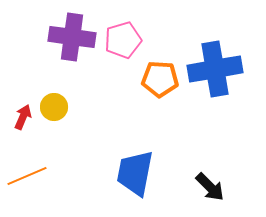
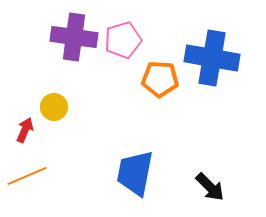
purple cross: moved 2 px right
blue cross: moved 3 px left, 11 px up; rotated 20 degrees clockwise
red arrow: moved 2 px right, 13 px down
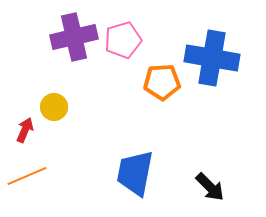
purple cross: rotated 21 degrees counterclockwise
orange pentagon: moved 2 px right, 3 px down; rotated 6 degrees counterclockwise
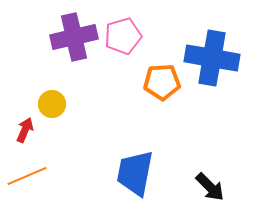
pink pentagon: moved 4 px up
yellow circle: moved 2 px left, 3 px up
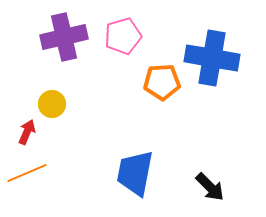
purple cross: moved 10 px left
red arrow: moved 2 px right, 2 px down
orange line: moved 3 px up
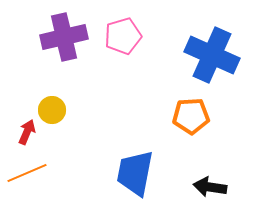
blue cross: moved 3 px up; rotated 14 degrees clockwise
orange pentagon: moved 29 px right, 34 px down
yellow circle: moved 6 px down
black arrow: rotated 144 degrees clockwise
